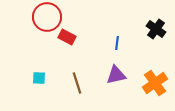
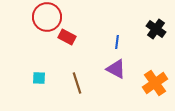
blue line: moved 1 px up
purple triangle: moved 6 px up; rotated 40 degrees clockwise
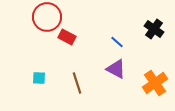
black cross: moved 2 px left
blue line: rotated 56 degrees counterclockwise
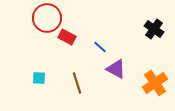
red circle: moved 1 px down
blue line: moved 17 px left, 5 px down
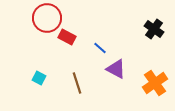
blue line: moved 1 px down
cyan square: rotated 24 degrees clockwise
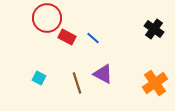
blue line: moved 7 px left, 10 px up
purple triangle: moved 13 px left, 5 px down
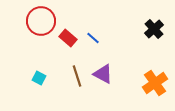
red circle: moved 6 px left, 3 px down
black cross: rotated 12 degrees clockwise
red rectangle: moved 1 px right, 1 px down; rotated 12 degrees clockwise
brown line: moved 7 px up
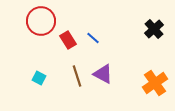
red rectangle: moved 2 px down; rotated 18 degrees clockwise
